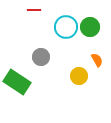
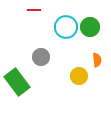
orange semicircle: rotated 24 degrees clockwise
green rectangle: rotated 20 degrees clockwise
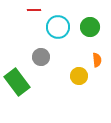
cyan circle: moved 8 px left
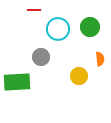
cyan circle: moved 2 px down
orange semicircle: moved 3 px right, 1 px up
green rectangle: rotated 56 degrees counterclockwise
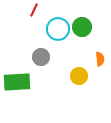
red line: rotated 64 degrees counterclockwise
green circle: moved 8 px left
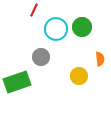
cyan circle: moved 2 px left
green rectangle: rotated 16 degrees counterclockwise
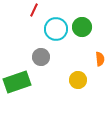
yellow circle: moved 1 px left, 4 px down
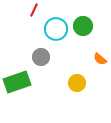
green circle: moved 1 px right, 1 px up
orange semicircle: rotated 136 degrees clockwise
yellow circle: moved 1 px left, 3 px down
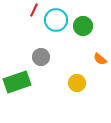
cyan circle: moved 9 px up
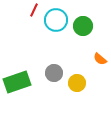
gray circle: moved 13 px right, 16 px down
